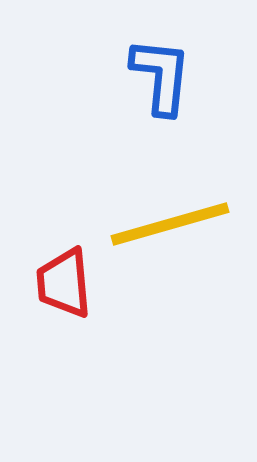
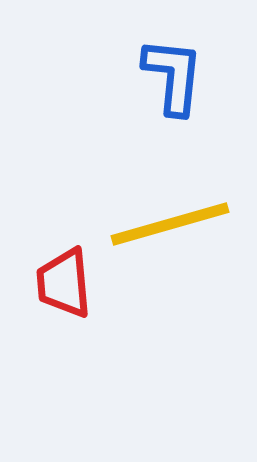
blue L-shape: moved 12 px right
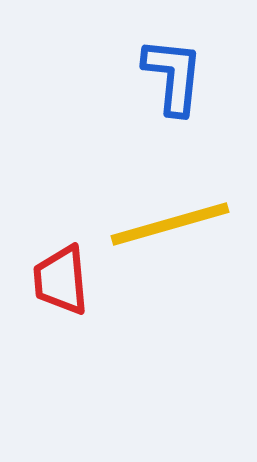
red trapezoid: moved 3 px left, 3 px up
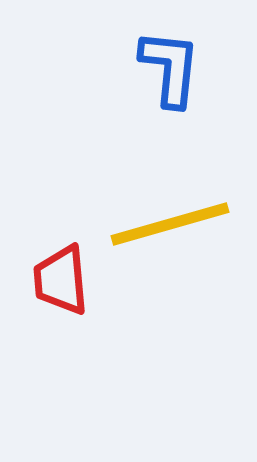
blue L-shape: moved 3 px left, 8 px up
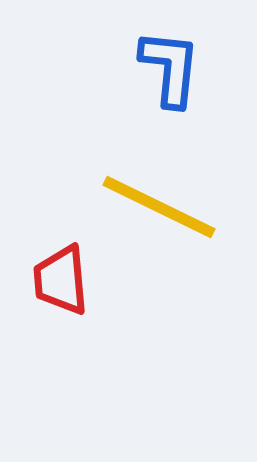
yellow line: moved 11 px left, 17 px up; rotated 42 degrees clockwise
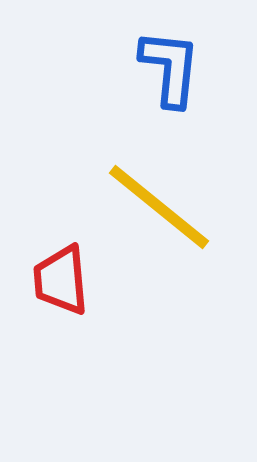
yellow line: rotated 13 degrees clockwise
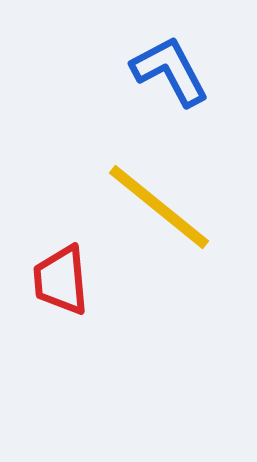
blue L-shape: moved 3 px down; rotated 34 degrees counterclockwise
